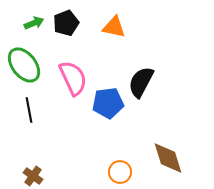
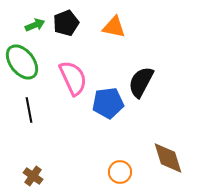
green arrow: moved 1 px right, 2 px down
green ellipse: moved 2 px left, 3 px up
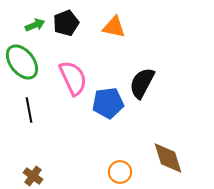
black semicircle: moved 1 px right, 1 px down
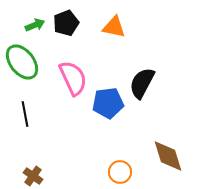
black line: moved 4 px left, 4 px down
brown diamond: moved 2 px up
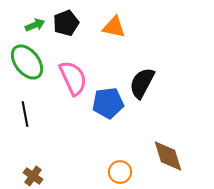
green ellipse: moved 5 px right
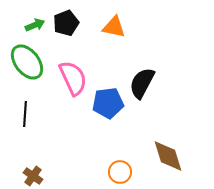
black line: rotated 15 degrees clockwise
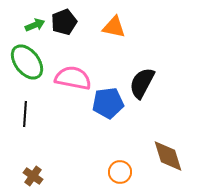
black pentagon: moved 2 px left, 1 px up
pink semicircle: rotated 54 degrees counterclockwise
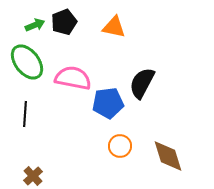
orange circle: moved 26 px up
brown cross: rotated 12 degrees clockwise
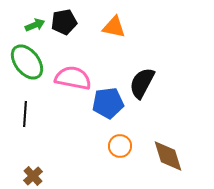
black pentagon: rotated 10 degrees clockwise
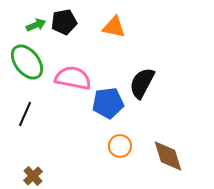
green arrow: moved 1 px right
black line: rotated 20 degrees clockwise
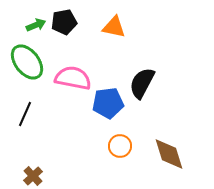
brown diamond: moved 1 px right, 2 px up
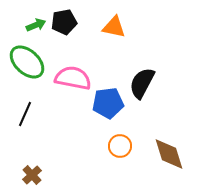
green ellipse: rotated 9 degrees counterclockwise
brown cross: moved 1 px left, 1 px up
